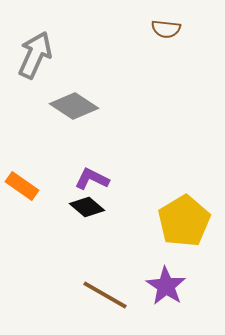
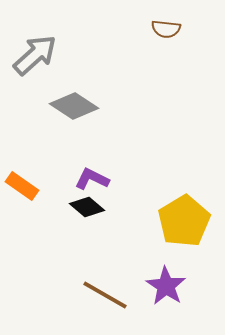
gray arrow: rotated 24 degrees clockwise
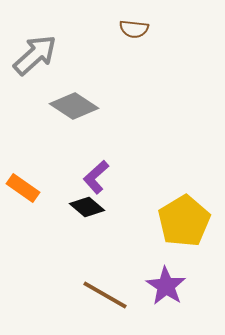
brown semicircle: moved 32 px left
purple L-shape: moved 4 px right, 2 px up; rotated 68 degrees counterclockwise
orange rectangle: moved 1 px right, 2 px down
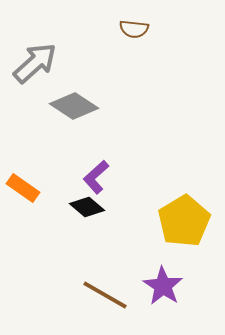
gray arrow: moved 8 px down
purple star: moved 3 px left
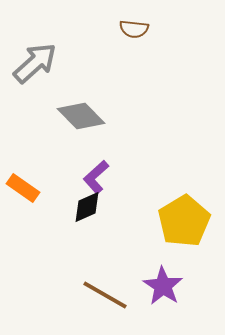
gray diamond: moved 7 px right, 10 px down; rotated 12 degrees clockwise
black diamond: rotated 64 degrees counterclockwise
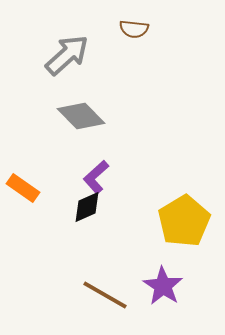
gray arrow: moved 32 px right, 8 px up
